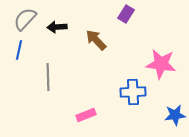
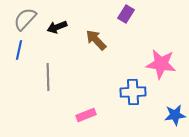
black arrow: rotated 18 degrees counterclockwise
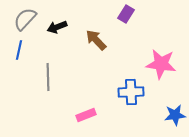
blue cross: moved 2 px left
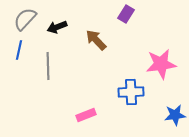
pink star: rotated 16 degrees counterclockwise
gray line: moved 11 px up
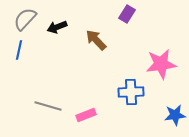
purple rectangle: moved 1 px right
gray line: moved 40 px down; rotated 72 degrees counterclockwise
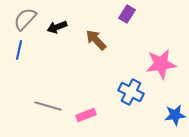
blue cross: rotated 30 degrees clockwise
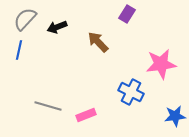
brown arrow: moved 2 px right, 2 px down
blue star: moved 1 px down
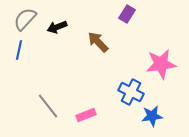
gray line: rotated 36 degrees clockwise
blue star: moved 23 px left
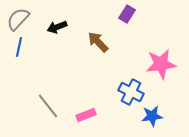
gray semicircle: moved 7 px left
blue line: moved 3 px up
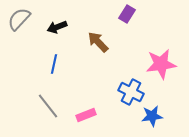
gray semicircle: moved 1 px right
blue line: moved 35 px right, 17 px down
